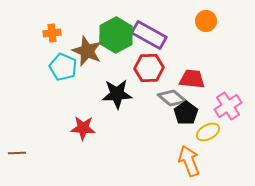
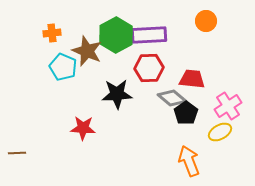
purple rectangle: rotated 32 degrees counterclockwise
yellow ellipse: moved 12 px right
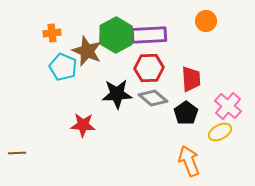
red trapezoid: moved 1 px left; rotated 80 degrees clockwise
gray diamond: moved 19 px left
pink cross: rotated 16 degrees counterclockwise
red star: moved 3 px up
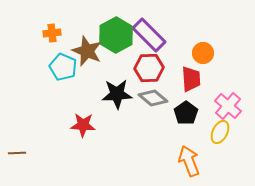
orange circle: moved 3 px left, 32 px down
purple rectangle: rotated 48 degrees clockwise
yellow ellipse: rotated 35 degrees counterclockwise
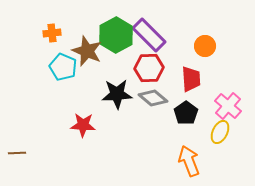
orange circle: moved 2 px right, 7 px up
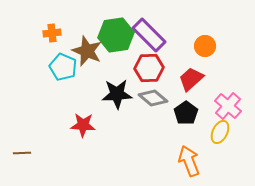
green hexagon: rotated 20 degrees clockwise
red trapezoid: rotated 128 degrees counterclockwise
brown line: moved 5 px right
